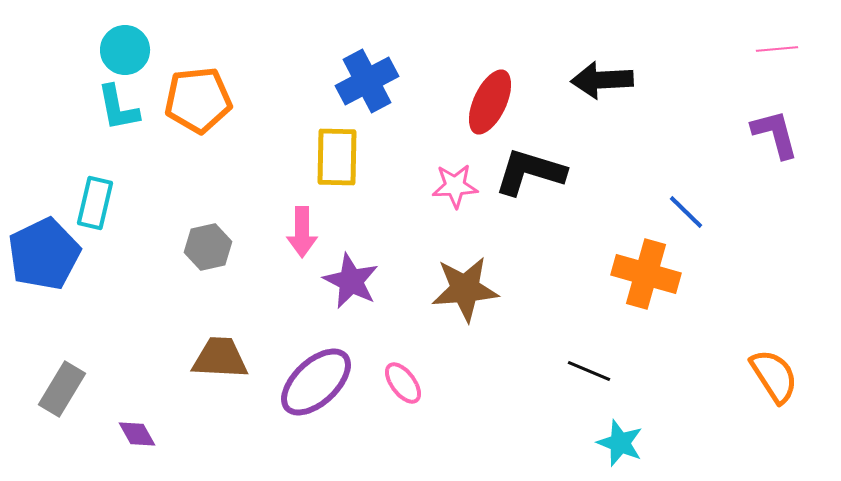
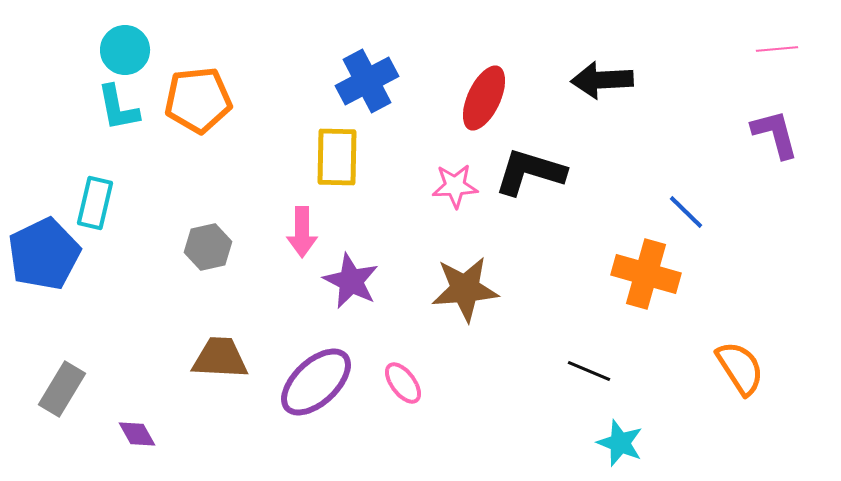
red ellipse: moved 6 px left, 4 px up
orange semicircle: moved 34 px left, 8 px up
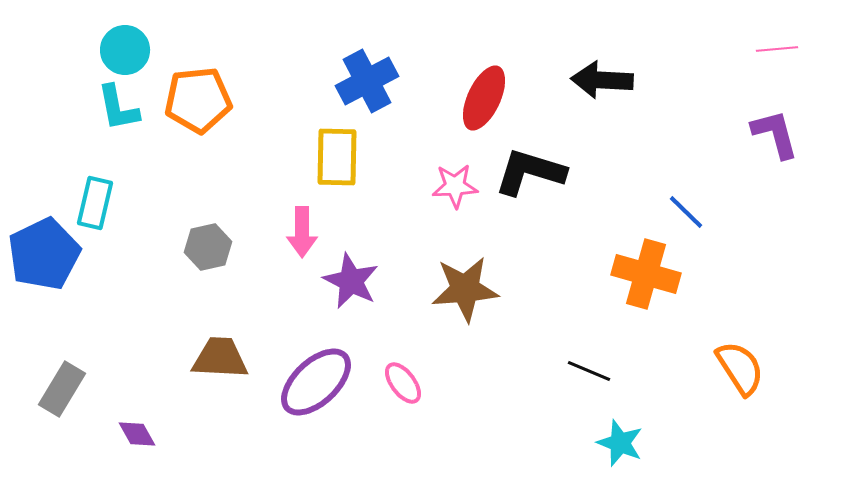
black arrow: rotated 6 degrees clockwise
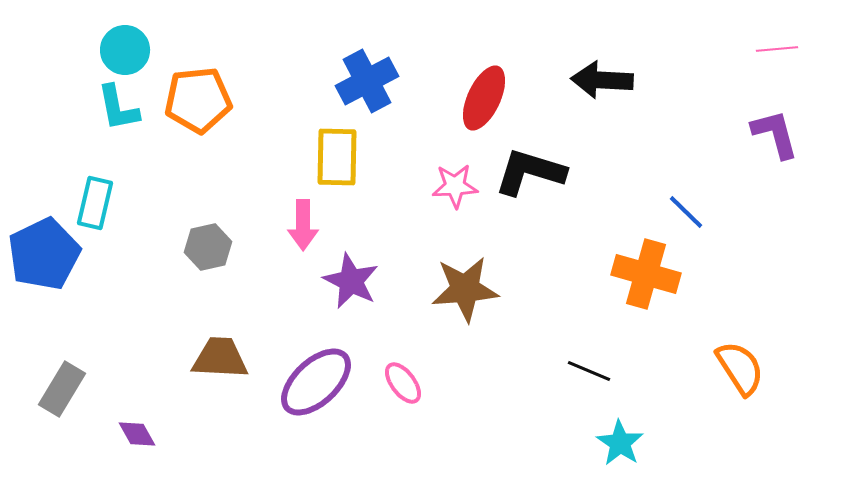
pink arrow: moved 1 px right, 7 px up
cyan star: rotated 12 degrees clockwise
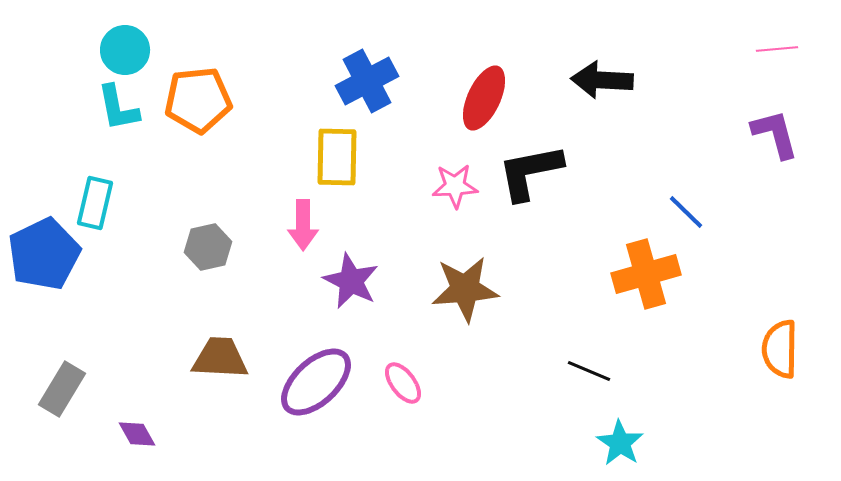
black L-shape: rotated 28 degrees counterclockwise
orange cross: rotated 32 degrees counterclockwise
orange semicircle: moved 40 px right, 19 px up; rotated 146 degrees counterclockwise
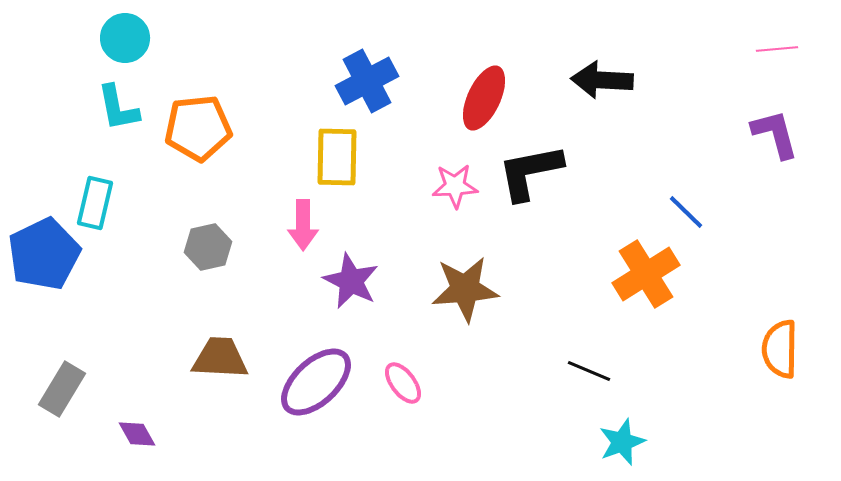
cyan circle: moved 12 px up
orange pentagon: moved 28 px down
orange cross: rotated 16 degrees counterclockwise
cyan star: moved 2 px right, 1 px up; rotated 18 degrees clockwise
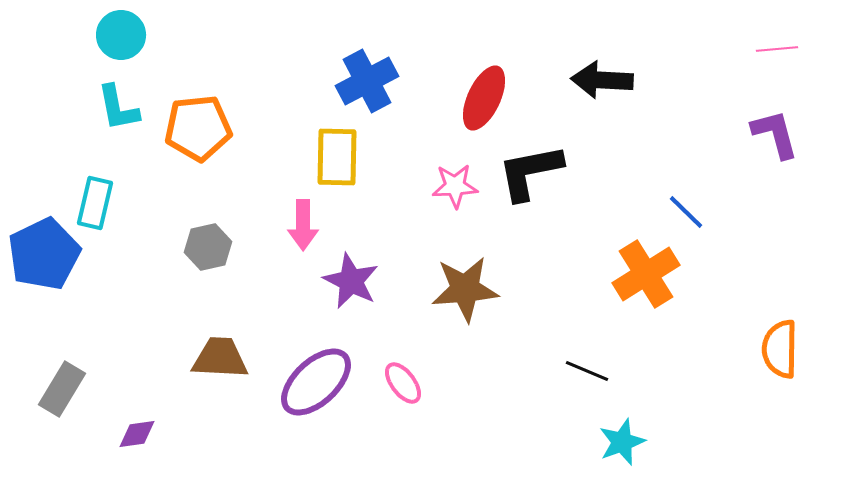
cyan circle: moved 4 px left, 3 px up
black line: moved 2 px left
purple diamond: rotated 69 degrees counterclockwise
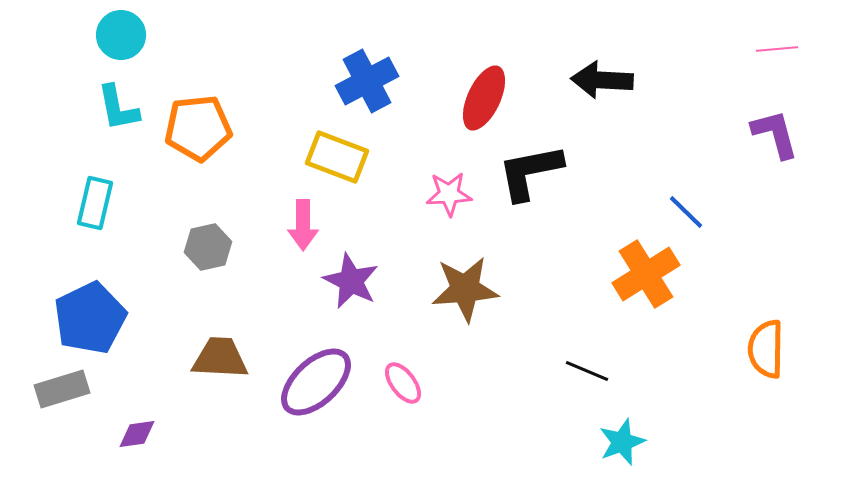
yellow rectangle: rotated 70 degrees counterclockwise
pink star: moved 6 px left, 8 px down
blue pentagon: moved 46 px right, 64 px down
orange semicircle: moved 14 px left
gray rectangle: rotated 42 degrees clockwise
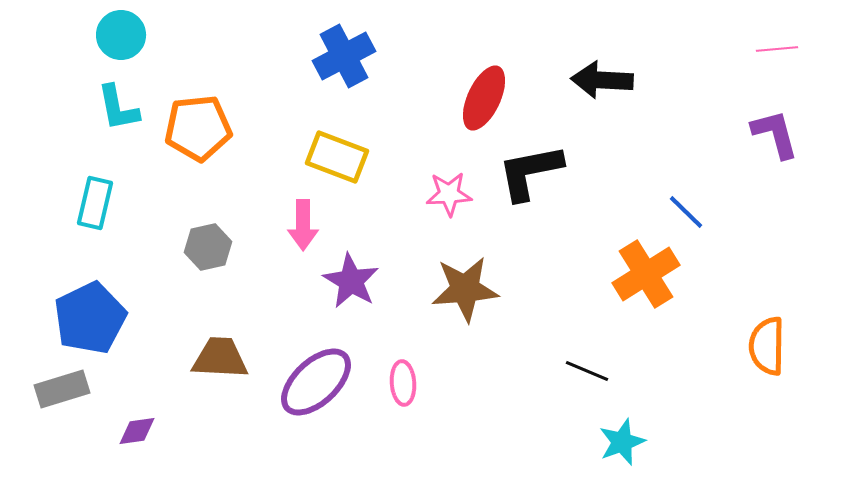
blue cross: moved 23 px left, 25 px up
purple star: rotated 4 degrees clockwise
orange semicircle: moved 1 px right, 3 px up
pink ellipse: rotated 33 degrees clockwise
purple diamond: moved 3 px up
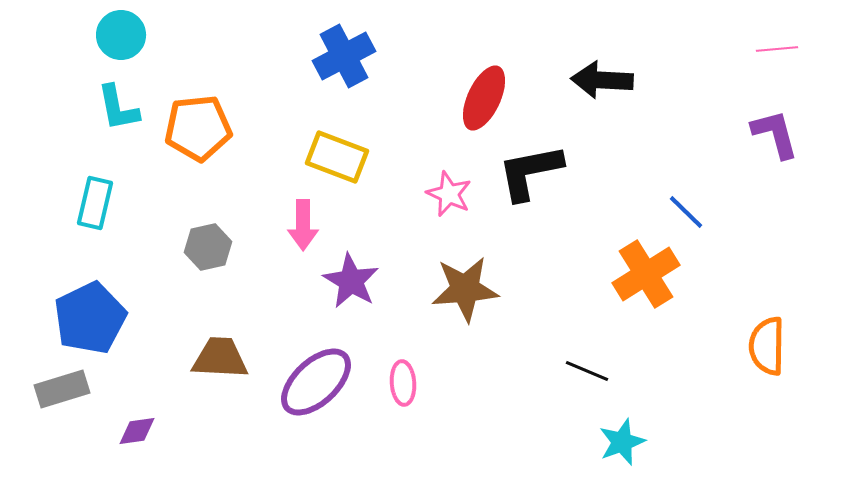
pink star: rotated 27 degrees clockwise
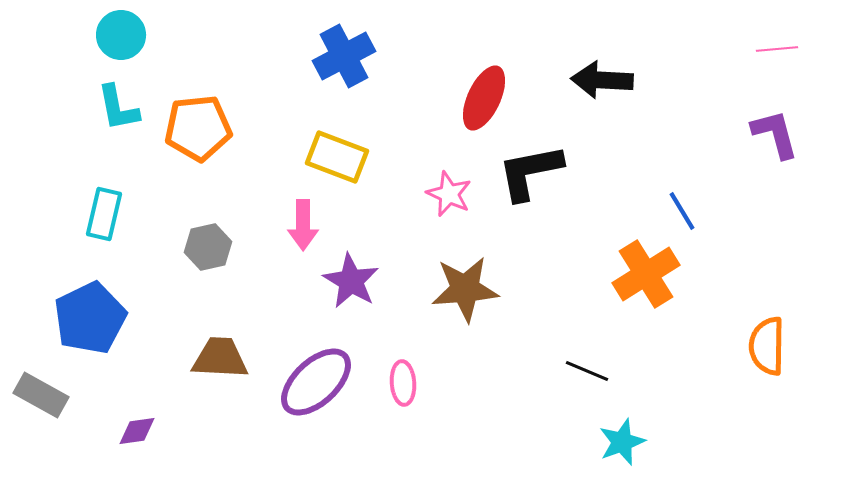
cyan rectangle: moved 9 px right, 11 px down
blue line: moved 4 px left, 1 px up; rotated 15 degrees clockwise
gray rectangle: moved 21 px left, 6 px down; rotated 46 degrees clockwise
